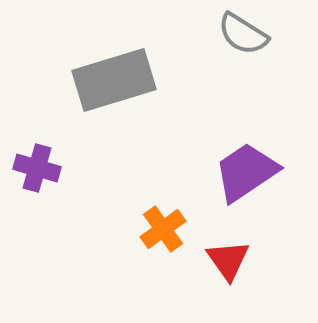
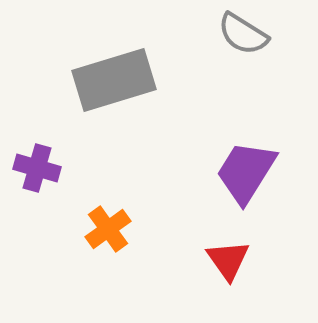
purple trapezoid: rotated 24 degrees counterclockwise
orange cross: moved 55 px left
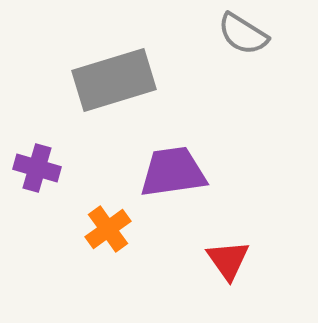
purple trapezoid: moved 73 px left; rotated 50 degrees clockwise
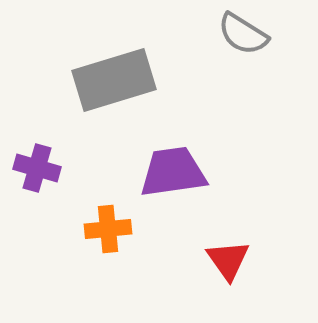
orange cross: rotated 30 degrees clockwise
